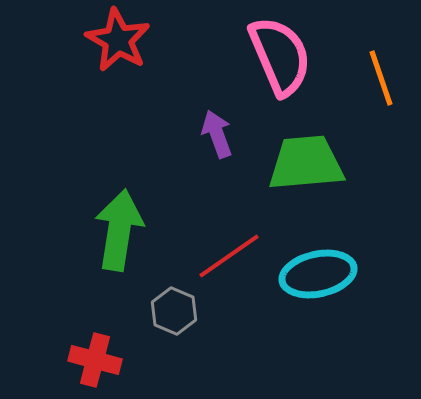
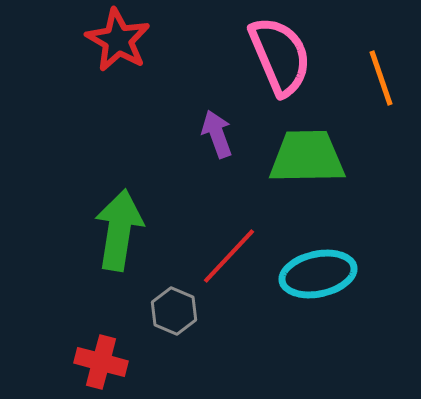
green trapezoid: moved 1 px right, 6 px up; rotated 4 degrees clockwise
red line: rotated 12 degrees counterclockwise
red cross: moved 6 px right, 2 px down
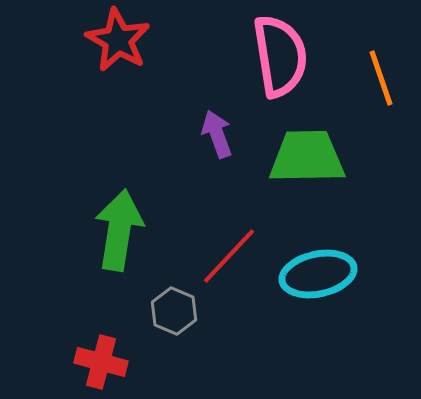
pink semicircle: rotated 14 degrees clockwise
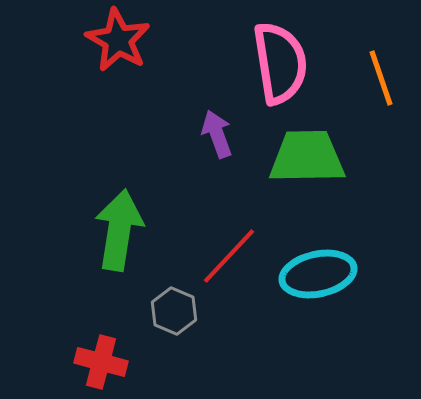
pink semicircle: moved 7 px down
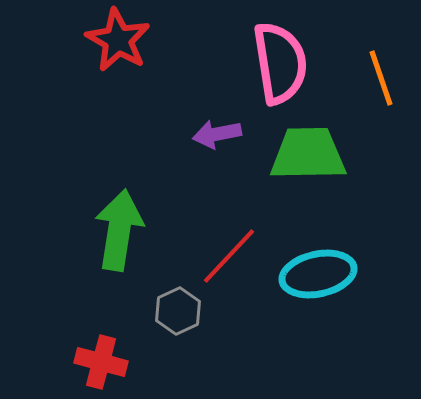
purple arrow: rotated 81 degrees counterclockwise
green trapezoid: moved 1 px right, 3 px up
gray hexagon: moved 4 px right; rotated 12 degrees clockwise
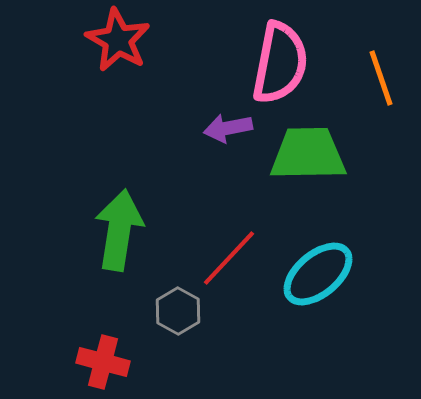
pink semicircle: rotated 20 degrees clockwise
purple arrow: moved 11 px right, 6 px up
red line: moved 2 px down
cyan ellipse: rotated 28 degrees counterclockwise
gray hexagon: rotated 6 degrees counterclockwise
red cross: moved 2 px right
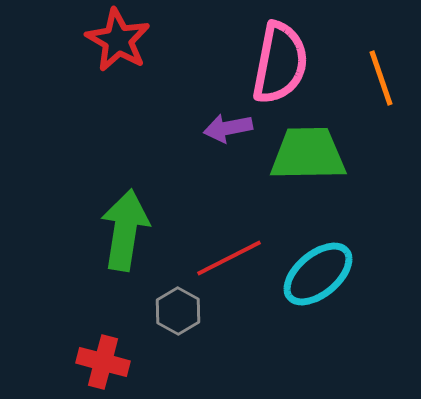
green arrow: moved 6 px right
red line: rotated 20 degrees clockwise
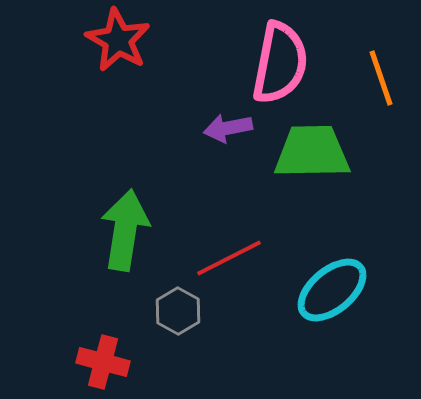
green trapezoid: moved 4 px right, 2 px up
cyan ellipse: moved 14 px right, 16 px down
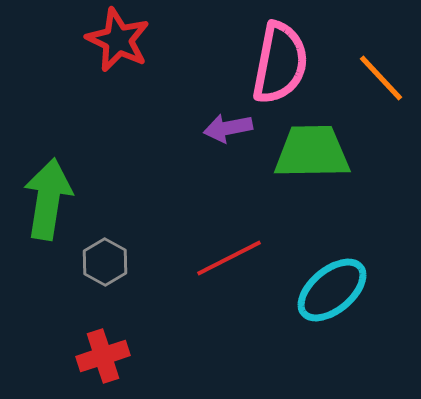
red star: rotated 4 degrees counterclockwise
orange line: rotated 24 degrees counterclockwise
green arrow: moved 77 px left, 31 px up
gray hexagon: moved 73 px left, 49 px up
red cross: moved 6 px up; rotated 33 degrees counterclockwise
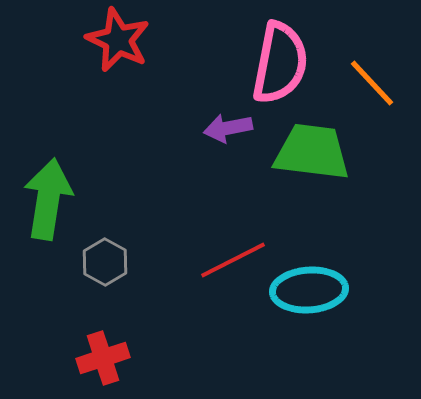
orange line: moved 9 px left, 5 px down
green trapezoid: rotated 8 degrees clockwise
red line: moved 4 px right, 2 px down
cyan ellipse: moved 23 px left; rotated 36 degrees clockwise
red cross: moved 2 px down
